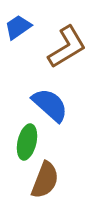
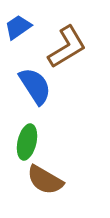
blue semicircle: moved 15 px left, 19 px up; rotated 15 degrees clockwise
brown semicircle: rotated 99 degrees clockwise
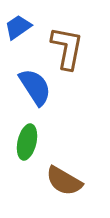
brown L-shape: moved 1 px down; rotated 48 degrees counterclockwise
blue semicircle: moved 1 px down
brown semicircle: moved 19 px right, 1 px down
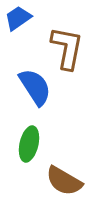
blue trapezoid: moved 9 px up
green ellipse: moved 2 px right, 2 px down
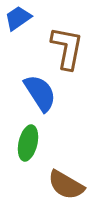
blue semicircle: moved 5 px right, 6 px down
green ellipse: moved 1 px left, 1 px up
brown semicircle: moved 2 px right, 4 px down
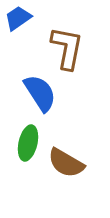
brown semicircle: moved 22 px up
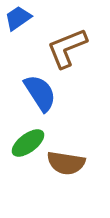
brown L-shape: rotated 123 degrees counterclockwise
green ellipse: rotated 40 degrees clockwise
brown semicircle: rotated 21 degrees counterclockwise
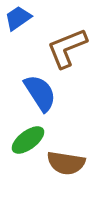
green ellipse: moved 3 px up
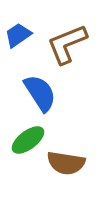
blue trapezoid: moved 17 px down
brown L-shape: moved 4 px up
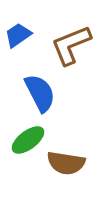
brown L-shape: moved 4 px right, 1 px down
blue semicircle: rotated 6 degrees clockwise
